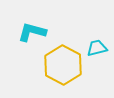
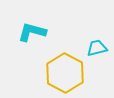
yellow hexagon: moved 2 px right, 8 px down
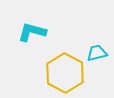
cyan trapezoid: moved 5 px down
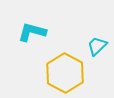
cyan trapezoid: moved 7 px up; rotated 30 degrees counterclockwise
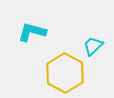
cyan trapezoid: moved 4 px left
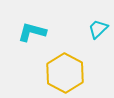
cyan trapezoid: moved 5 px right, 17 px up
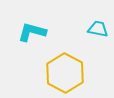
cyan trapezoid: rotated 55 degrees clockwise
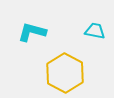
cyan trapezoid: moved 3 px left, 2 px down
